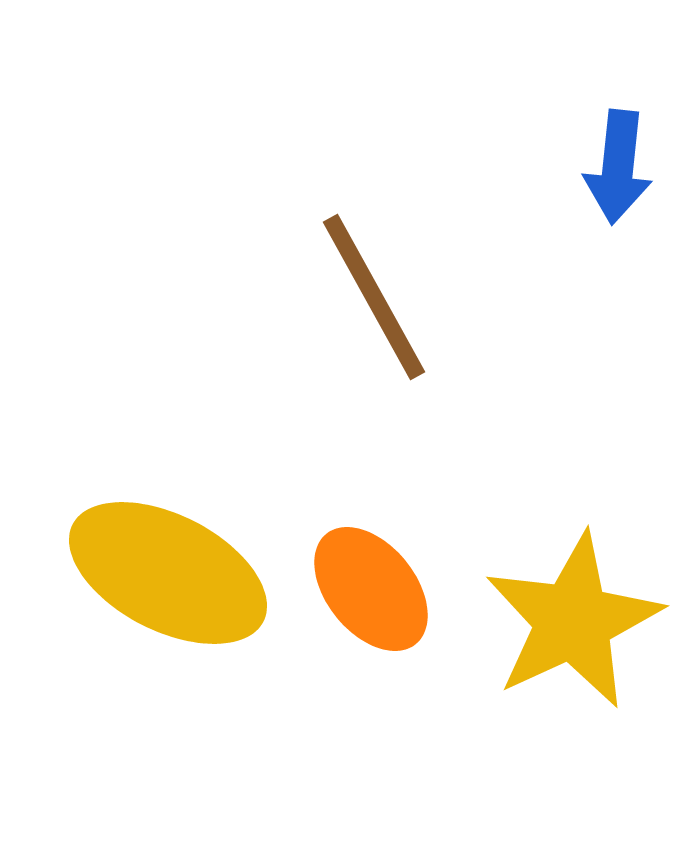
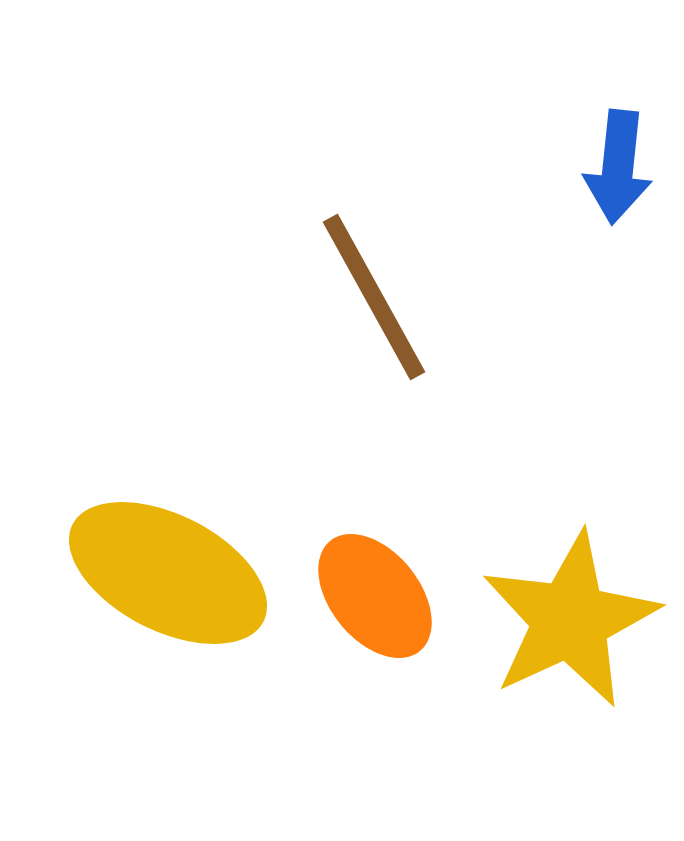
orange ellipse: moved 4 px right, 7 px down
yellow star: moved 3 px left, 1 px up
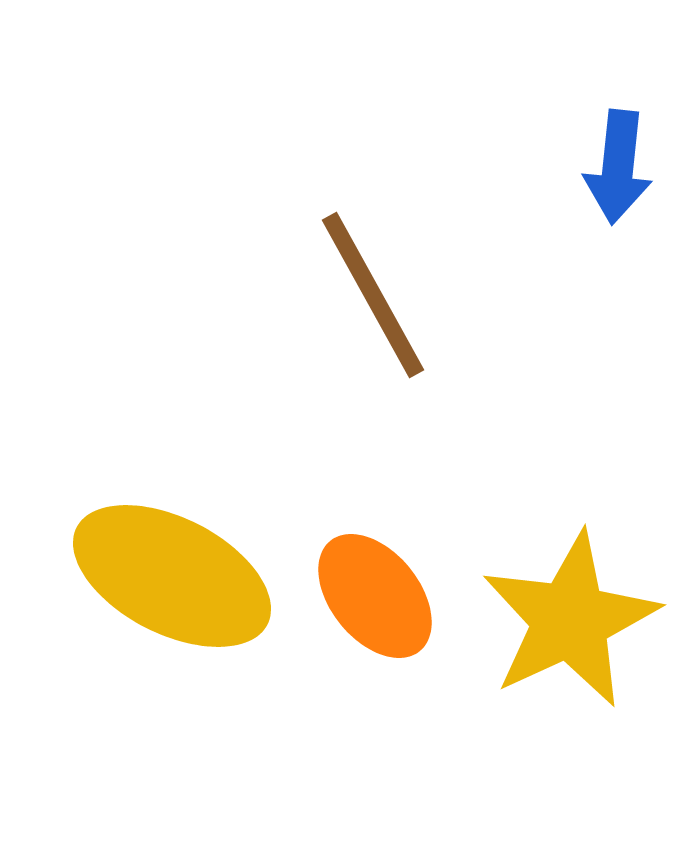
brown line: moved 1 px left, 2 px up
yellow ellipse: moved 4 px right, 3 px down
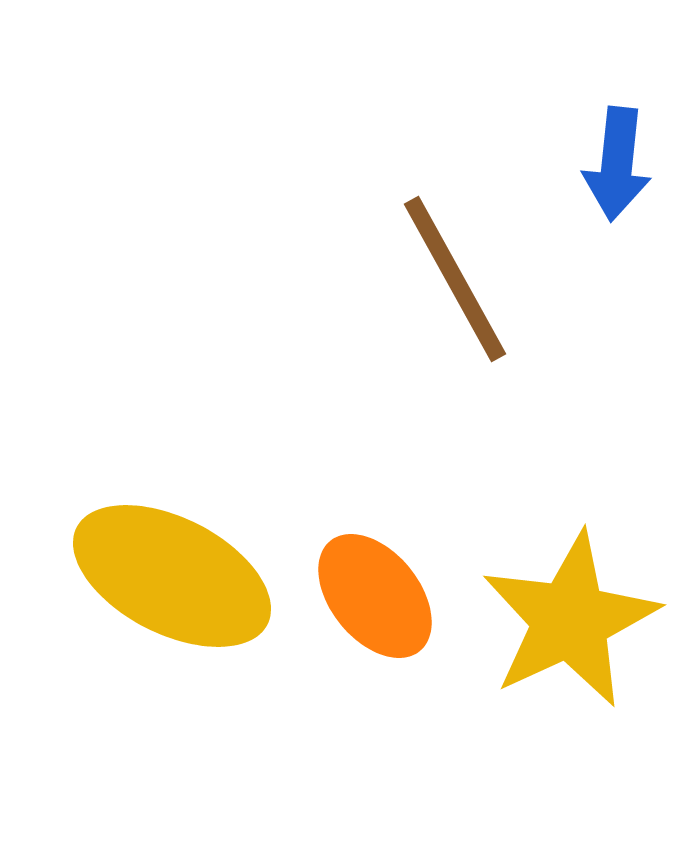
blue arrow: moved 1 px left, 3 px up
brown line: moved 82 px right, 16 px up
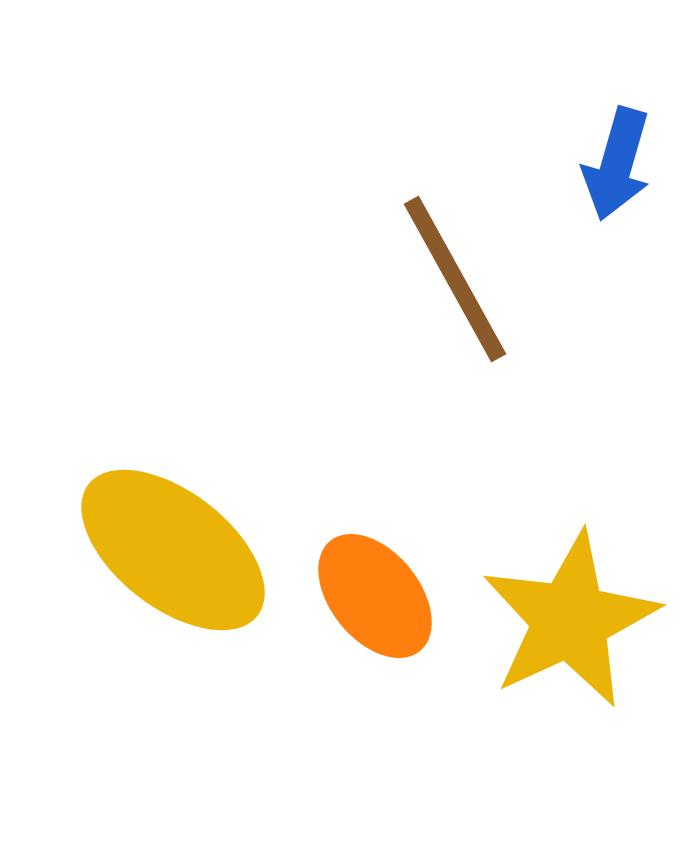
blue arrow: rotated 10 degrees clockwise
yellow ellipse: moved 1 px right, 26 px up; rotated 11 degrees clockwise
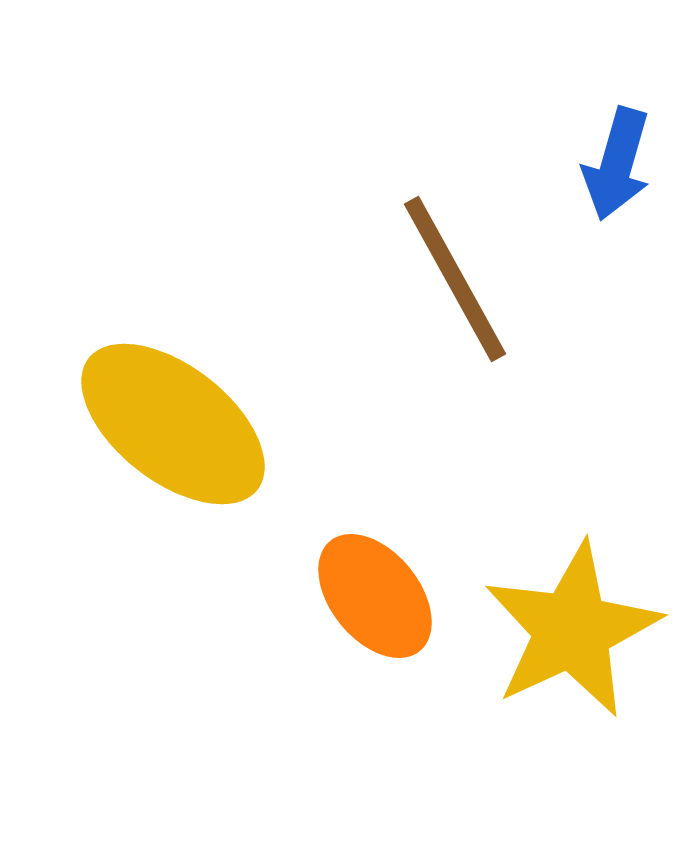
yellow ellipse: moved 126 px up
yellow star: moved 2 px right, 10 px down
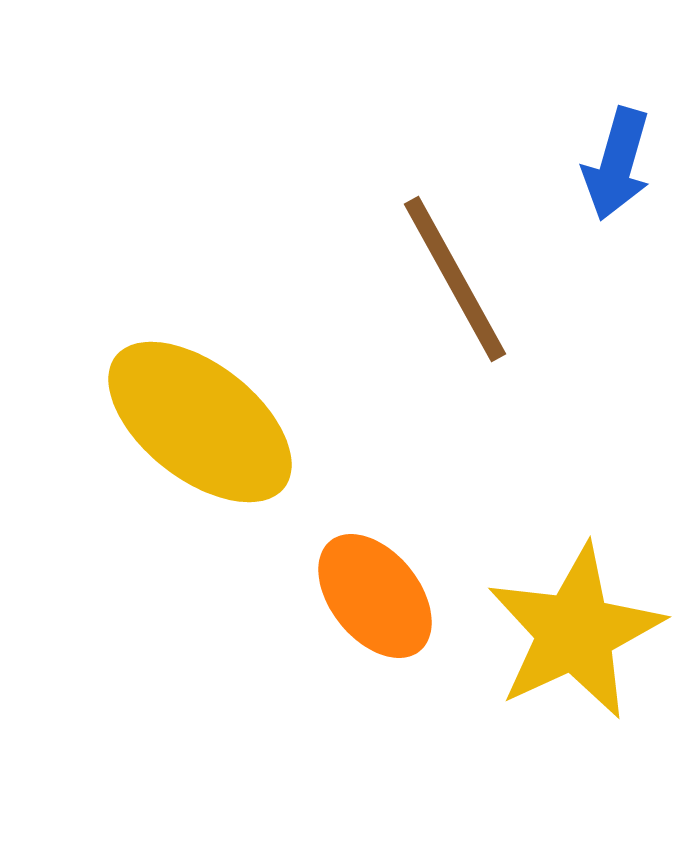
yellow ellipse: moved 27 px right, 2 px up
yellow star: moved 3 px right, 2 px down
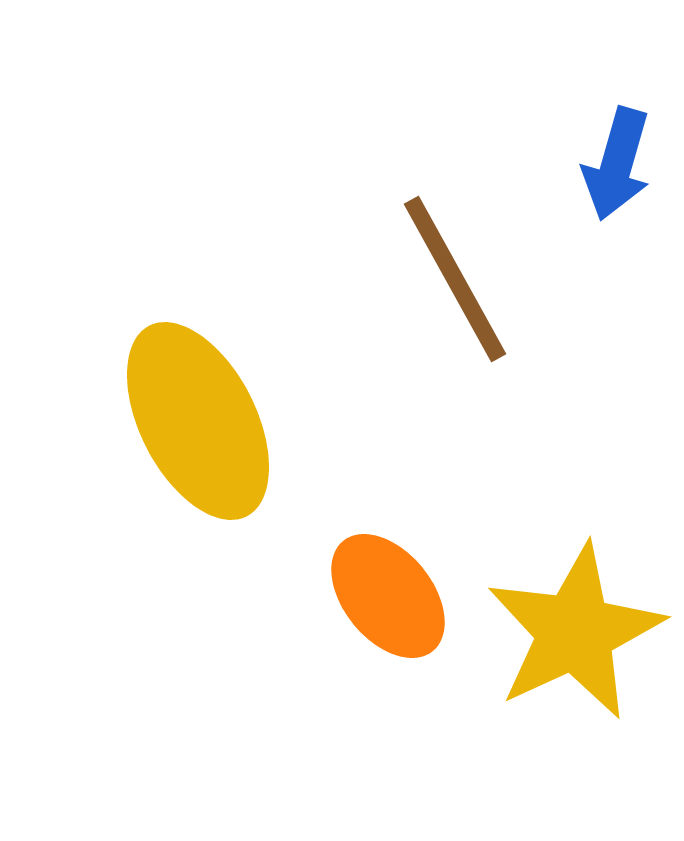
yellow ellipse: moved 2 px left, 1 px up; rotated 25 degrees clockwise
orange ellipse: moved 13 px right
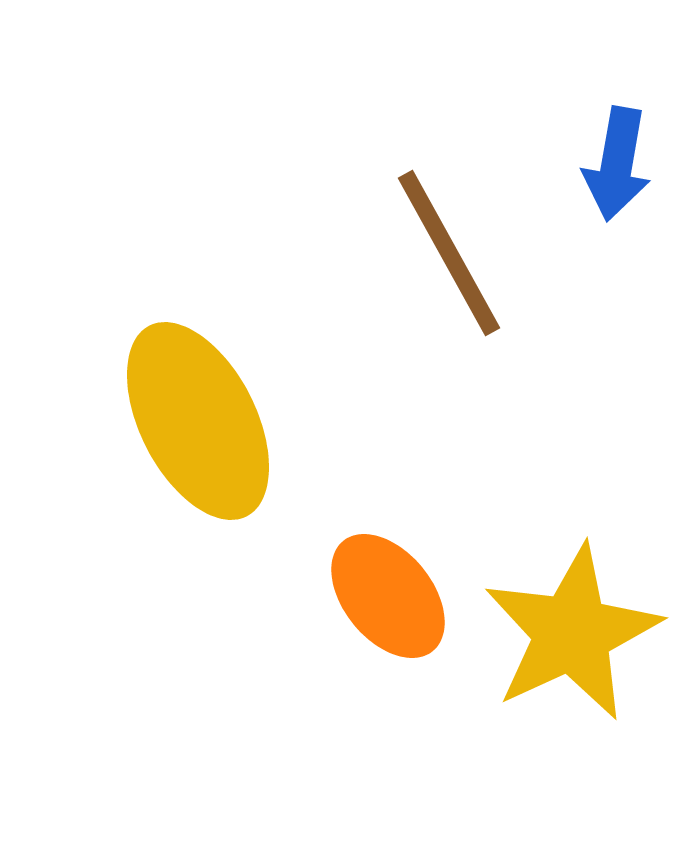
blue arrow: rotated 6 degrees counterclockwise
brown line: moved 6 px left, 26 px up
yellow star: moved 3 px left, 1 px down
